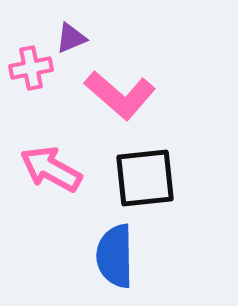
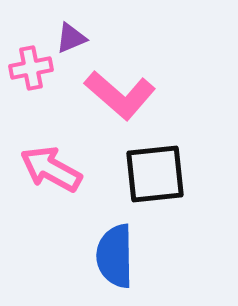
black square: moved 10 px right, 4 px up
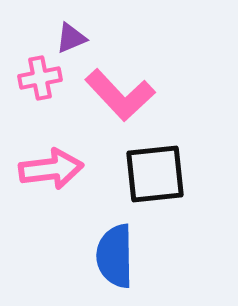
pink cross: moved 9 px right, 10 px down
pink L-shape: rotated 6 degrees clockwise
pink arrow: rotated 144 degrees clockwise
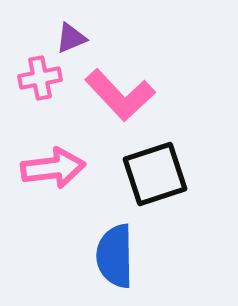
pink arrow: moved 2 px right, 1 px up
black square: rotated 12 degrees counterclockwise
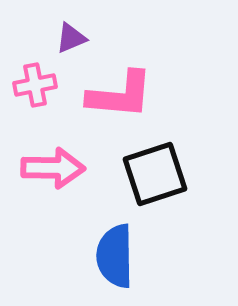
pink cross: moved 5 px left, 7 px down
pink L-shape: rotated 42 degrees counterclockwise
pink arrow: rotated 8 degrees clockwise
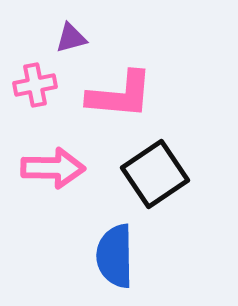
purple triangle: rotated 8 degrees clockwise
black square: rotated 16 degrees counterclockwise
